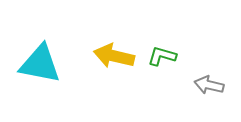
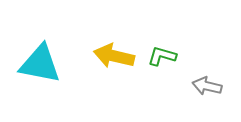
gray arrow: moved 2 px left, 1 px down
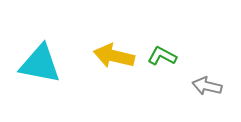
green L-shape: rotated 12 degrees clockwise
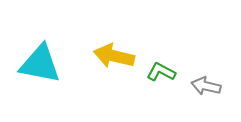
green L-shape: moved 1 px left, 16 px down
gray arrow: moved 1 px left
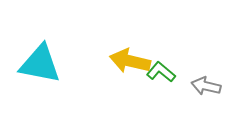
yellow arrow: moved 16 px right, 5 px down
green L-shape: rotated 12 degrees clockwise
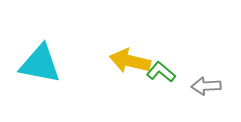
gray arrow: rotated 16 degrees counterclockwise
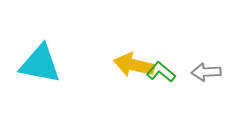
yellow arrow: moved 4 px right, 4 px down
gray arrow: moved 14 px up
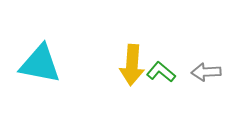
yellow arrow: moved 2 px left; rotated 99 degrees counterclockwise
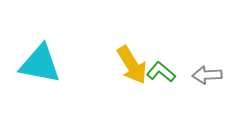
yellow arrow: rotated 36 degrees counterclockwise
gray arrow: moved 1 px right, 3 px down
